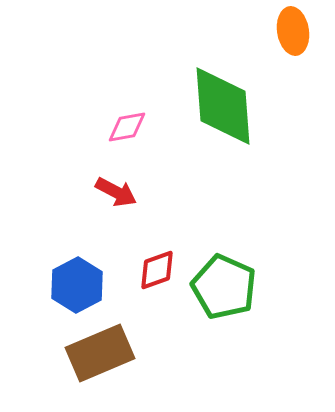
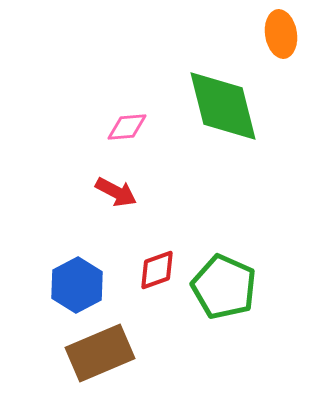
orange ellipse: moved 12 px left, 3 px down
green diamond: rotated 10 degrees counterclockwise
pink diamond: rotated 6 degrees clockwise
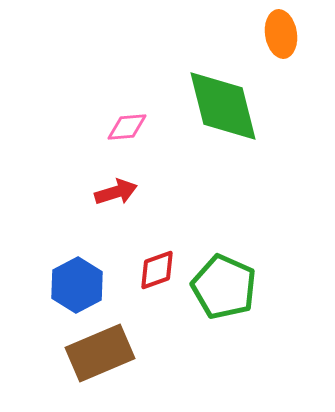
red arrow: rotated 45 degrees counterclockwise
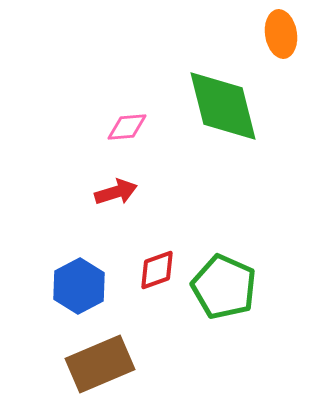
blue hexagon: moved 2 px right, 1 px down
brown rectangle: moved 11 px down
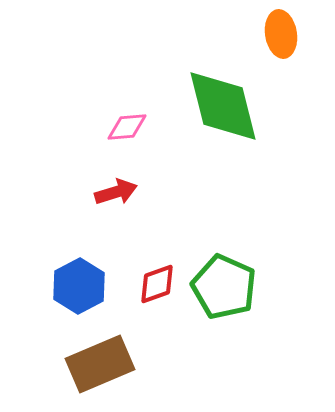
red diamond: moved 14 px down
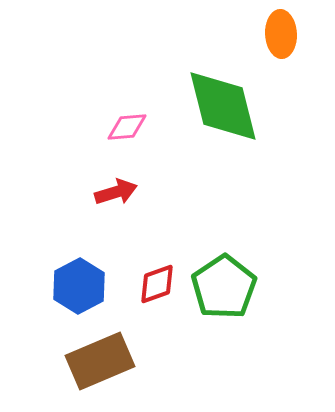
orange ellipse: rotated 6 degrees clockwise
green pentagon: rotated 14 degrees clockwise
brown rectangle: moved 3 px up
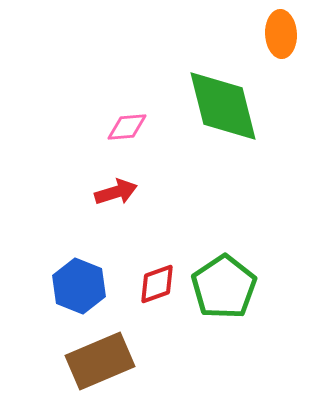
blue hexagon: rotated 10 degrees counterclockwise
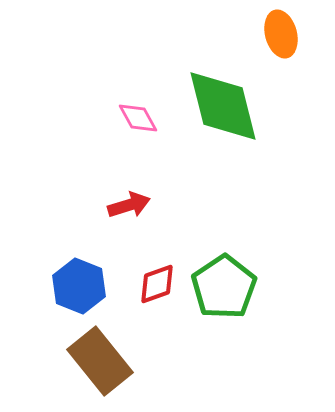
orange ellipse: rotated 12 degrees counterclockwise
pink diamond: moved 11 px right, 9 px up; rotated 66 degrees clockwise
red arrow: moved 13 px right, 13 px down
brown rectangle: rotated 74 degrees clockwise
